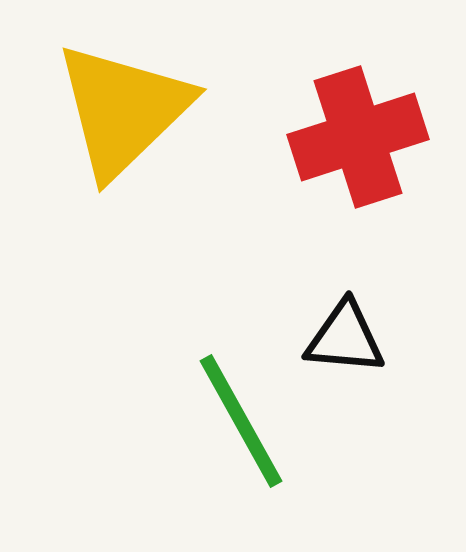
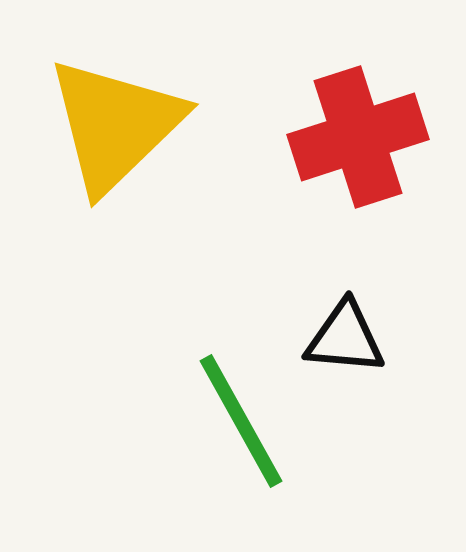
yellow triangle: moved 8 px left, 15 px down
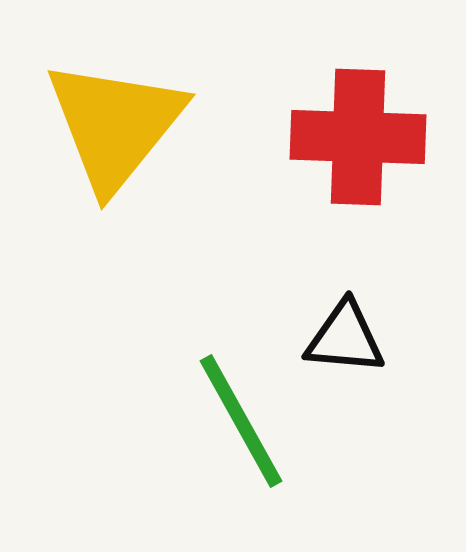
yellow triangle: rotated 7 degrees counterclockwise
red cross: rotated 20 degrees clockwise
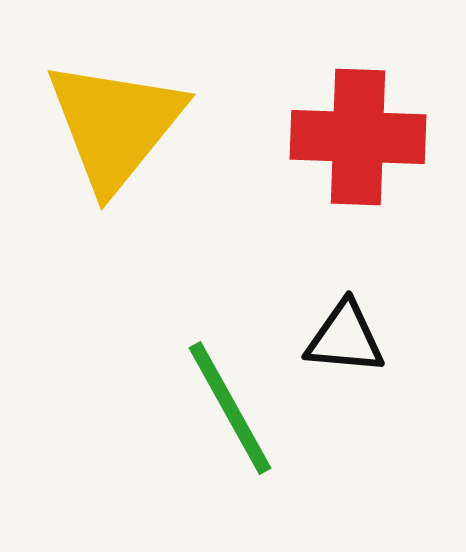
green line: moved 11 px left, 13 px up
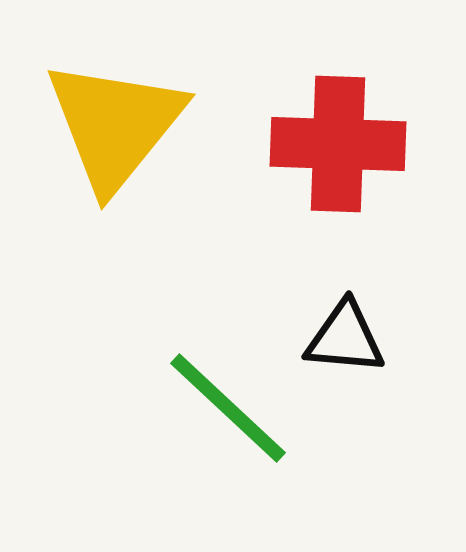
red cross: moved 20 px left, 7 px down
green line: moved 2 px left; rotated 18 degrees counterclockwise
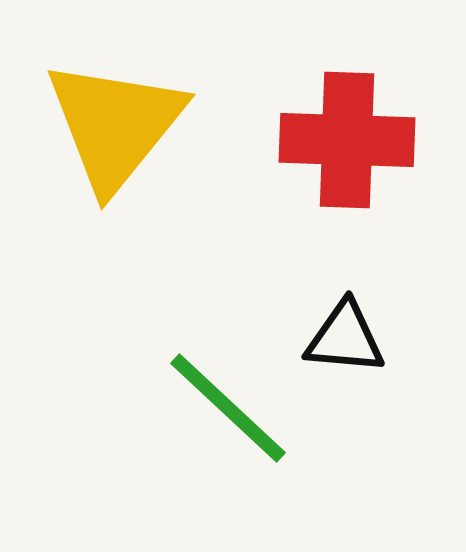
red cross: moved 9 px right, 4 px up
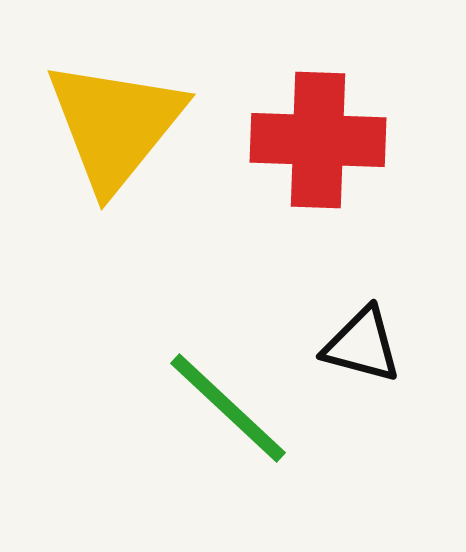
red cross: moved 29 px left
black triangle: moved 17 px right, 7 px down; rotated 10 degrees clockwise
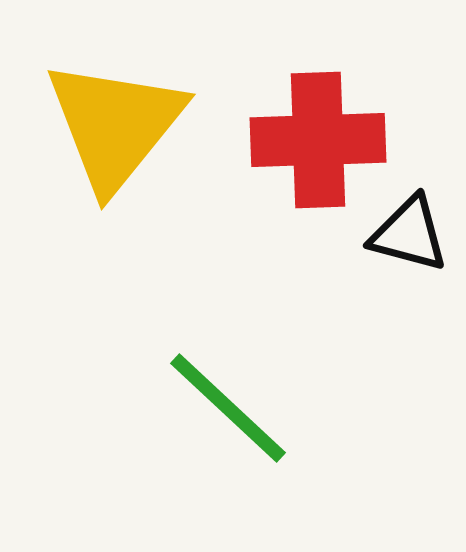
red cross: rotated 4 degrees counterclockwise
black triangle: moved 47 px right, 111 px up
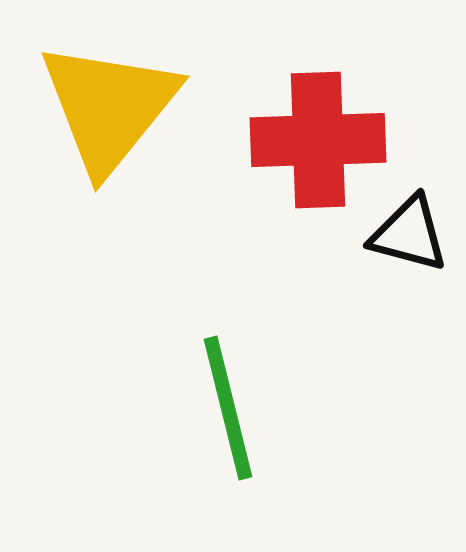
yellow triangle: moved 6 px left, 18 px up
green line: rotated 33 degrees clockwise
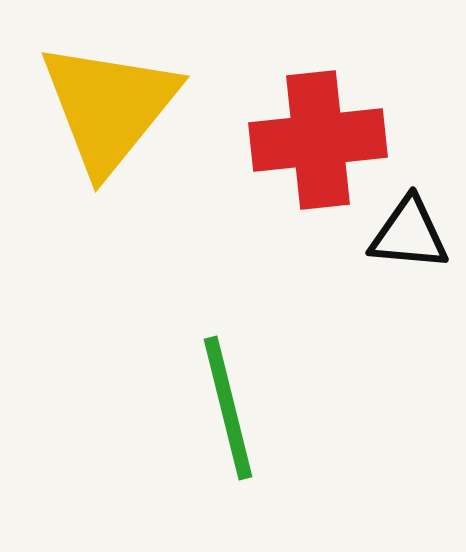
red cross: rotated 4 degrees counterclockwise
black triangle: rotated 10 degrees counterclockwise
